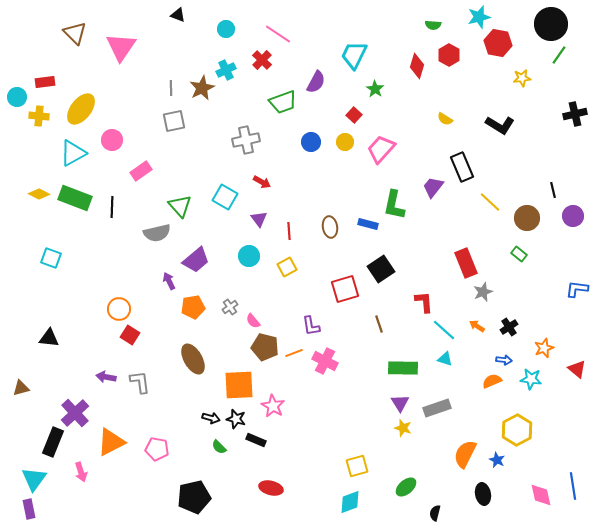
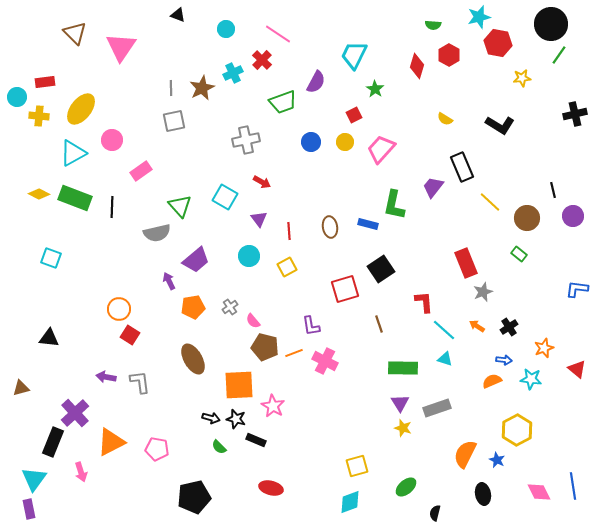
cyan cross at (226, 70): moved 7 px right, 3 px down
red square at (354, 115): rotated 21 degrees clockwise
pink diamond at (541, 495): moved 2 px left, 3 px up; rotated 15 degrees counterclockwise
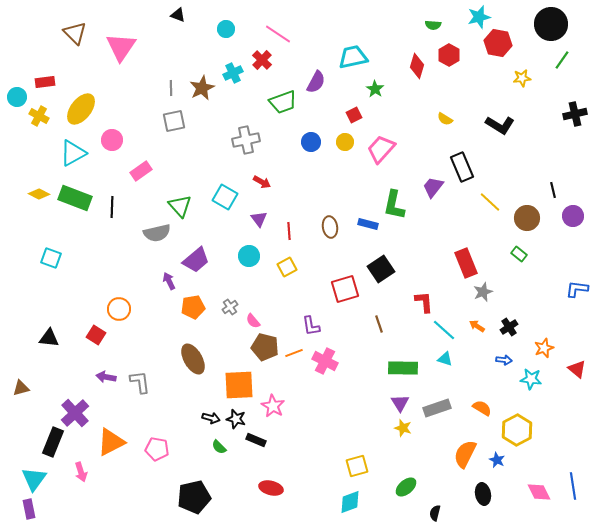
cyan trapezoid at (354, 55): moved 1 px left, 2 px down; rotated 52 degrees clockwise
green line at (559, 55): moved 3 px right, 5 px down
yellow cross at (39, 116): rotated 24 degrees clockwise
red square at (130, 335): moved 34 px left
orange semicircle at (492, 381): moved 10 px left, 27 px down; rotated 54 degrees clockwise
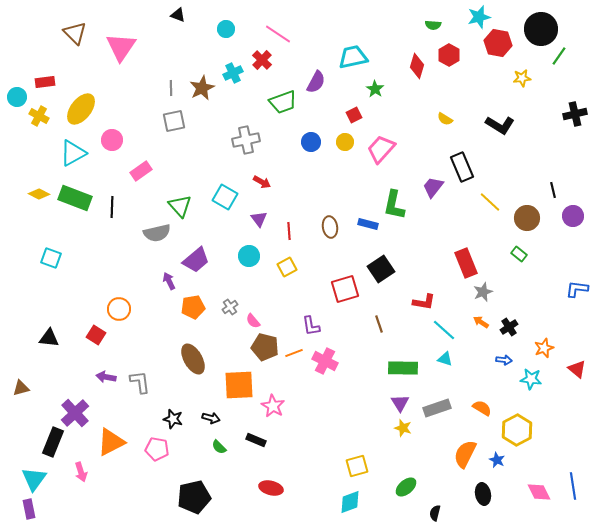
black circle at (551, 24): moved 10 px left, 5 px down
green line at (562, 60): moved 3 px left, 4 px up
red L-shape at (424, 302): rotated 105 degrees clockwise
orange arrow at (477, 326): moved 4 px right, 4 px up
black star at (236, 419): moved 63 px left
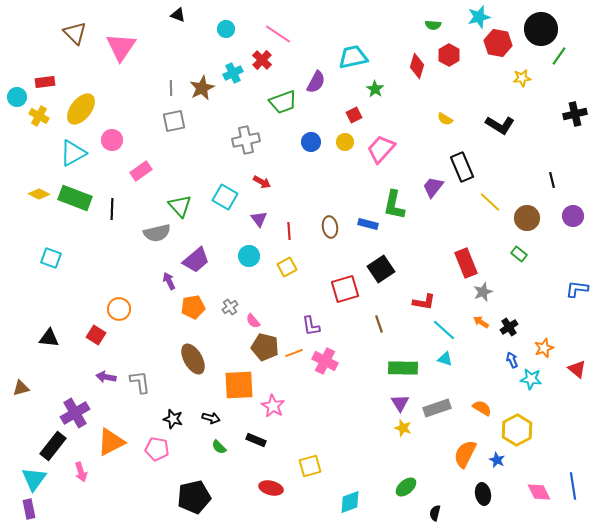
black line at (553, 190): moved 1 px left, 10 px up
black line at (112, 207): moved 2 px down
blue arrow at (504, 360): moved 8 px right; rotated 119 degrees counterclockwise
purple cross at (75, 413): rotated 12 degrees clockwise
black rectangle at (53, 442): moved 4 px down; rotated 16 degrees clockwise
yellow square at (357, 466): moved 47 px left
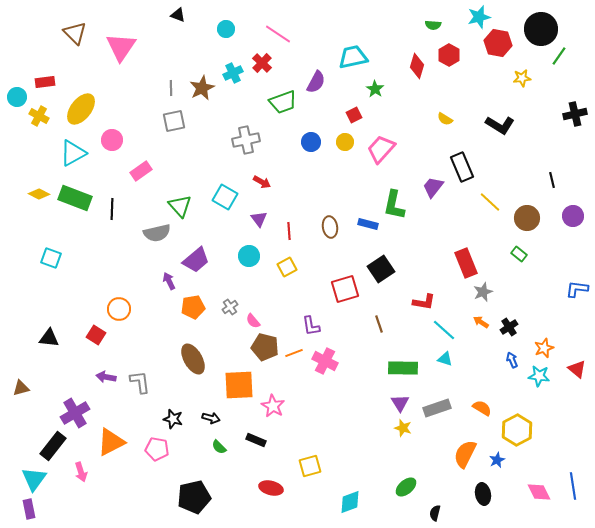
red cross at (262, 60): moved 3 px down
cyan star at (531, 379): moved 8 px right, 3 px up
blue star at (497, 460): rotated 21 degrees clockwise
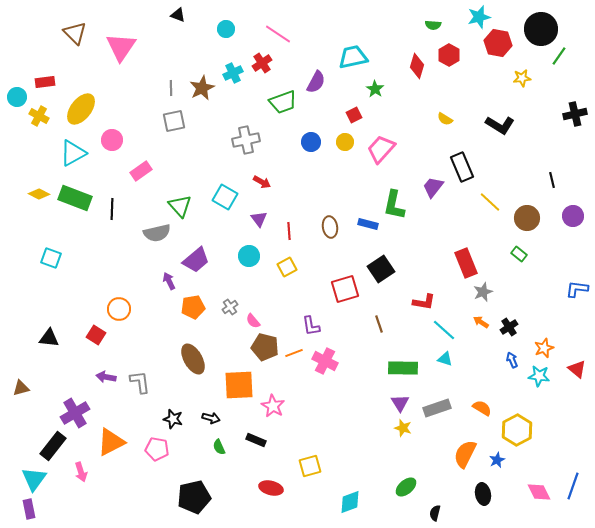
red cross at (262, 63): rotated 12 degrees clockwise
green semicircle at (219, 447): rotated 21 degrees clockwise
blue line at (573, 486): rotated 28 degrees clockwise
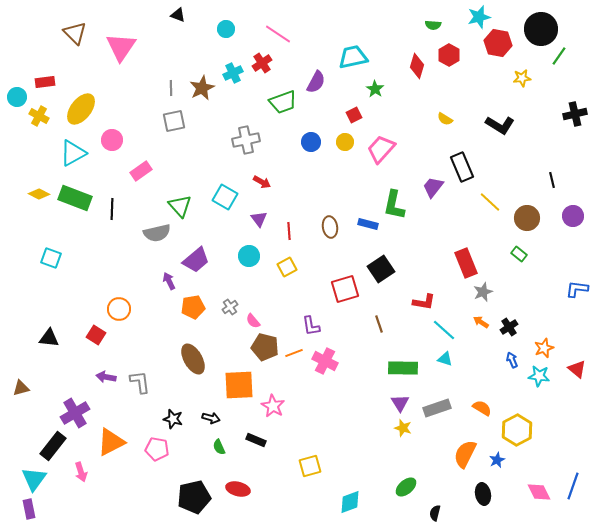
red ellipse at (271, 488): moved 33 px left, 1 px down
